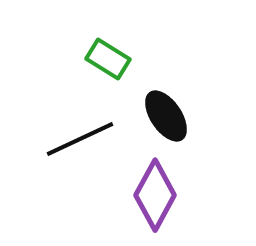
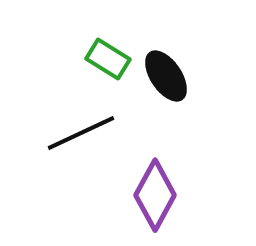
black ellipse: moved 40 px up
black line: moved 1 px right, 6 px up
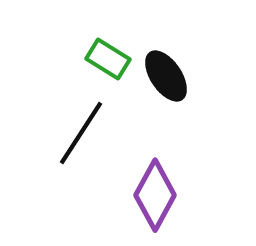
black line: rotated 32 degrees counterclockwise
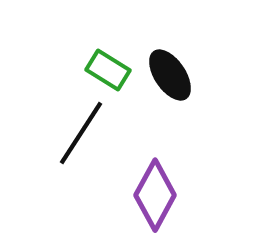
green rectangle: moved 11 px down
black ellipse: moved 4 px right, 1 px up
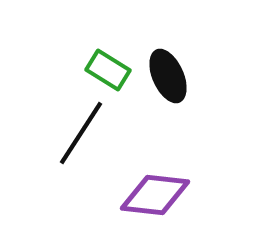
black ellipse: moved 2 px left, 1 px down; rotated 10 degrees clockwise
purple diamond: rotated 68 degrees clockwise
